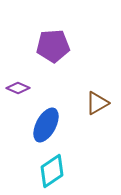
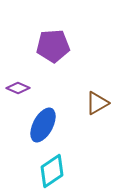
blue ellipse: moved 3 px left
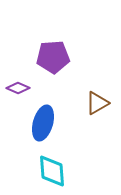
purple pentagon: moved 11 px down
blue ellipse: moved 2 px up; rotated 12 degrees counterclockwise
cyan diamond: rotated 60 degrees counterclockwise
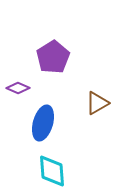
purple pentagon: rotated 28 degrees counterclockwise
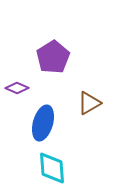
purple diamond: moved 1 px left
brown triangle: moved 8 px left
cyan diamond: moved 3 px up
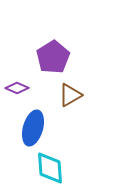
brown triangle: moved 19 px left, 8 px up
blue ellipse: moved 10 px left, 5 px down
cyan diamond: moved 2 px left
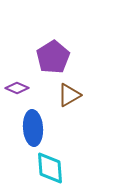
brown triangle: moved 1 px left
blue ellipse: rotated 20 degrees counterclockwise
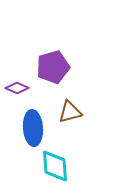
purple pentagon: moved 10 px down; rotated 16 degrees clockwise
brown triangle: moved 1 px right, 17 px down; rotated 15 degrees clockwise
cyan diamond: moved 5 px right, 2 px up
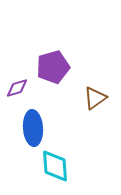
purple diamond: rotated 40 degrees counterclockwise
brown triangle: moved 25 px right, 14 px up; rotated 20 degrees counterclockwise
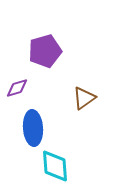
purple pentagon: moved 8 px left, 16 px up
brown triangle: moved 11 px left
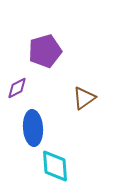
purple diamond: rotated 10 degrees counterclockwise
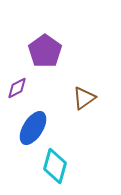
purple pentagon: rotated 20 degrees counterclockwise
blue ellipse: rotated 36 degrees clockwise
cyan diamond: rotated 20 degrees clockwise
